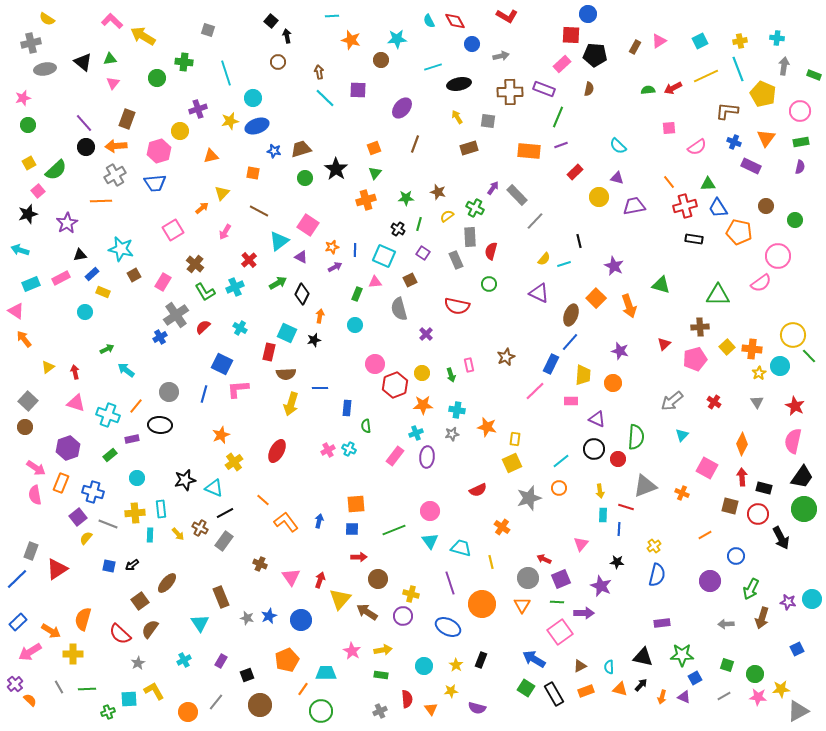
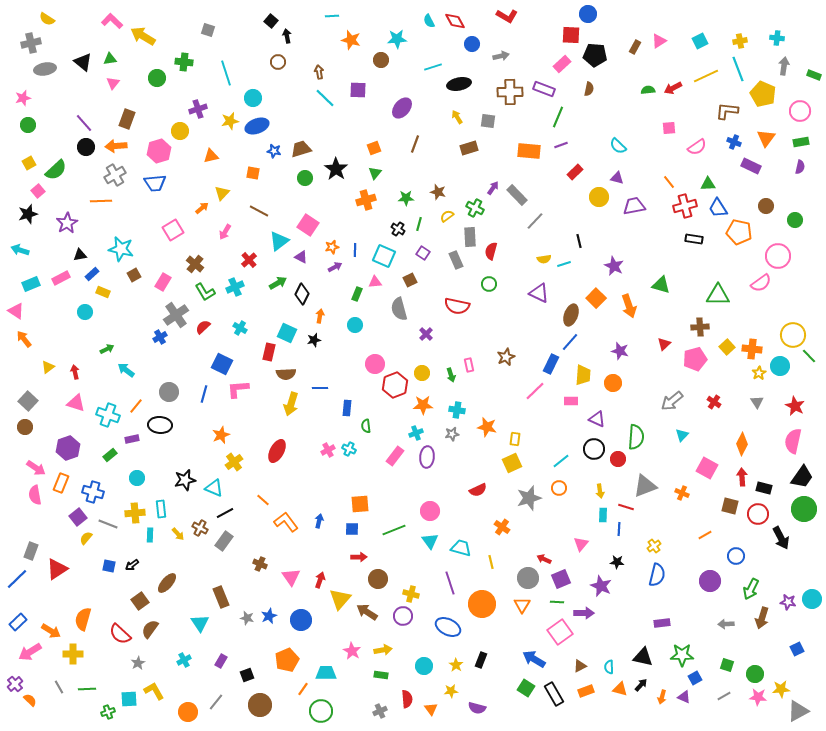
yellow semicircle at (544, 259): rotated 40 degrees clockwise
orange square at (356, 504): moved 4 px right
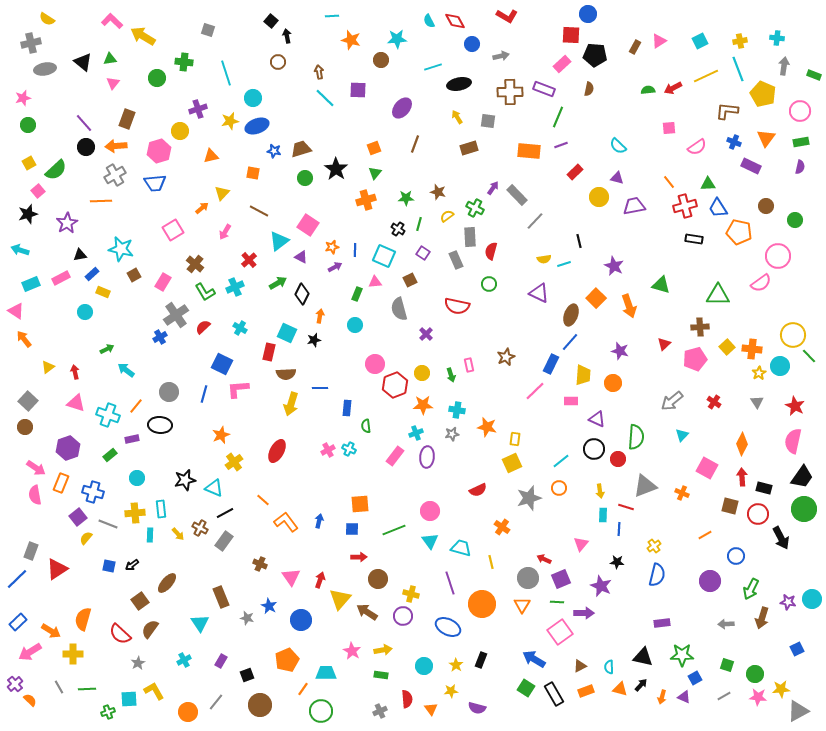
blue star at (269, 616): moved 10 px up; rotated 21 degrees counterclockwise
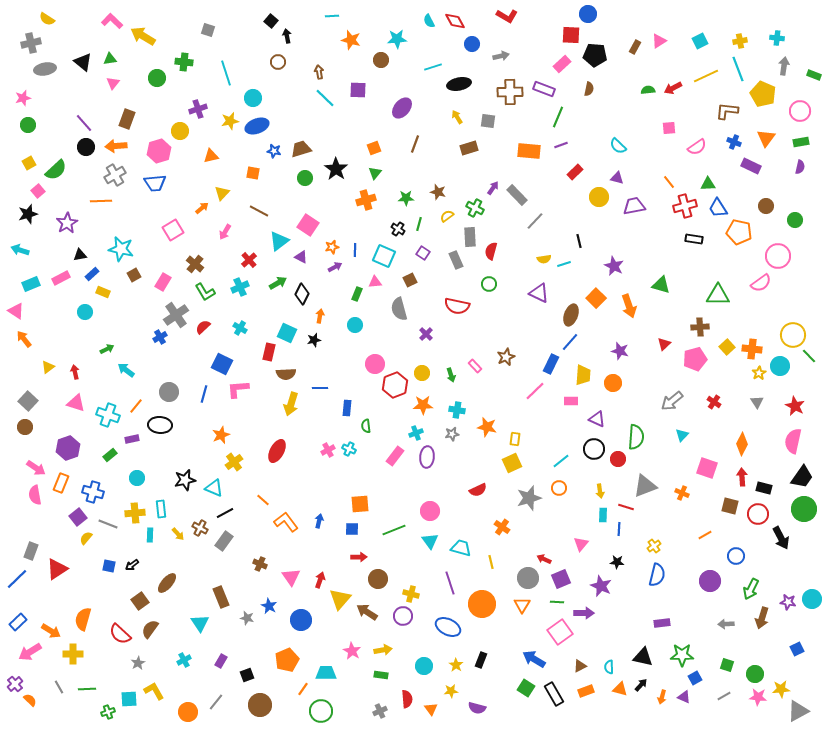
cyan cross at (235, 287): moved 5 px right
pink rectangle at (469, 365): moved 6 px right, 1 px down; rotated 32 degrees counterclockwise
pink square at (707, 468): rotated 10 degrees counterclockwise
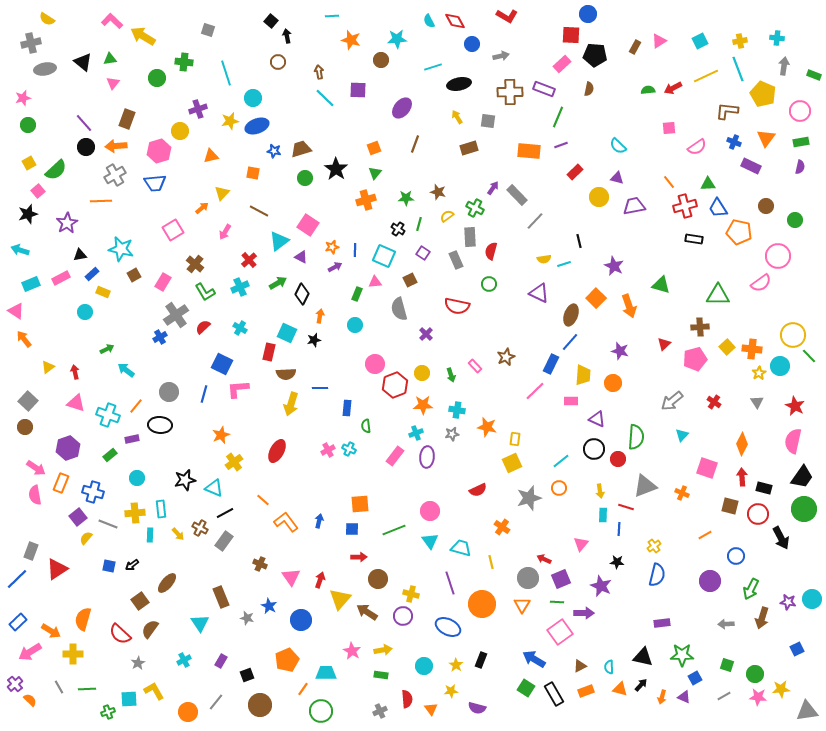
gray triangle at (798, 711): moved 9 px right; rotated 20 degrees clockwise
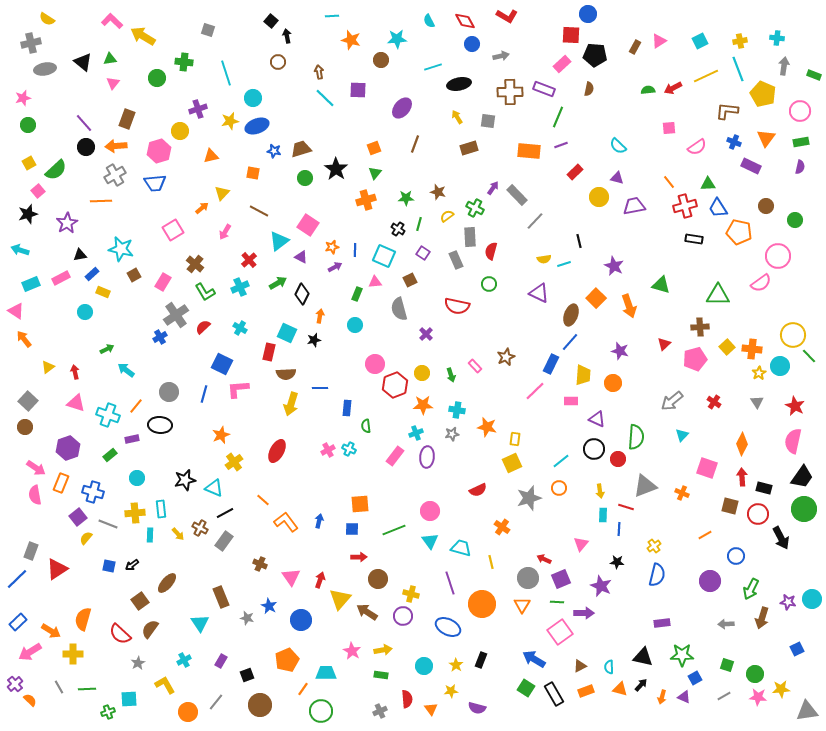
red diamond at (455, 21): moved 10 px right
yellow L-shape at (154, 691): moved 11 px right, 6 px up
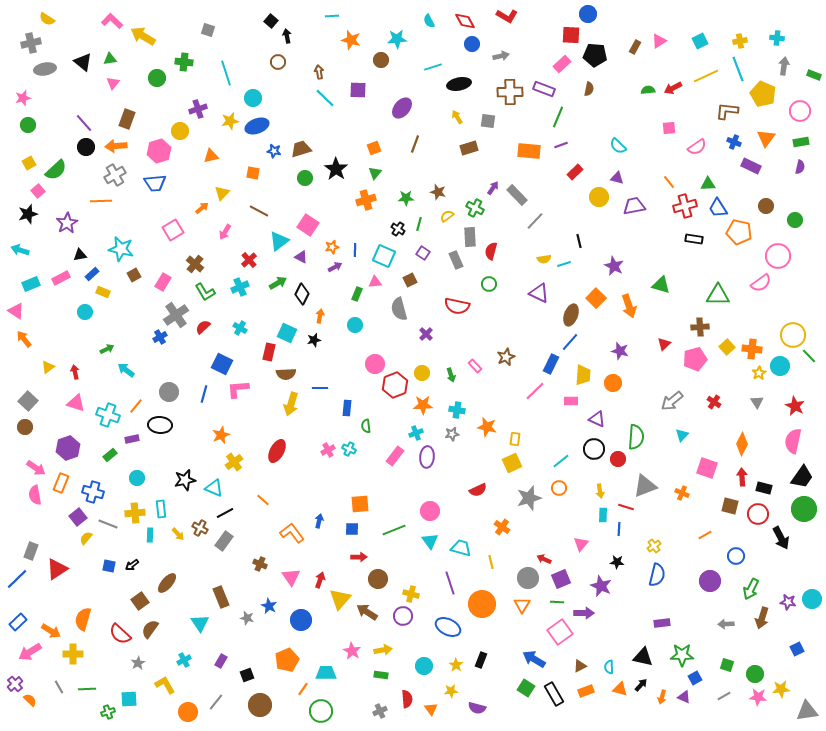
orange L-shape at (286, 522): moved 6 px right, 11 px down
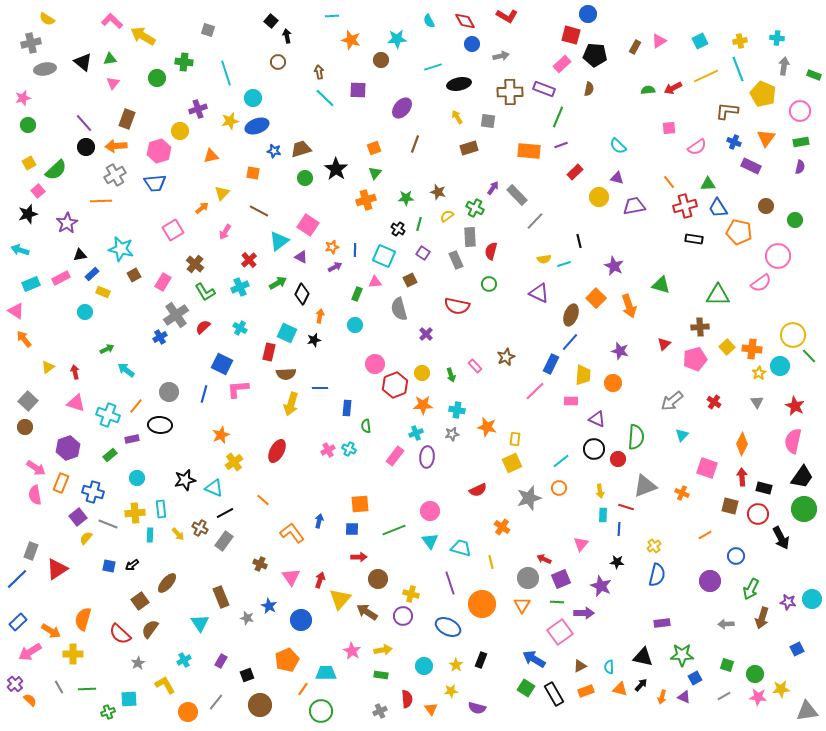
red square at (571, 35): rotated 12 degrees clockwise
